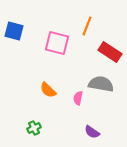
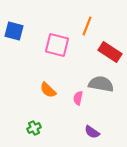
pink square: moved 2 px down
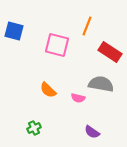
pink semicircle: rotated 88 degrees counterclockwise
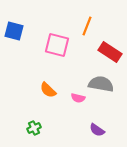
purple semicircle: moved 5 px right, 2 px up
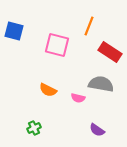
orange line: moved 2 px right
orange semicircle: rotated 18 degrees counterclockwise
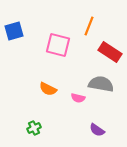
blue square: rotated 30 degrees counterclockwise
pink square: moved 1 px right
orange semicircle: moved 1 px up
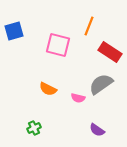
gray semicircle: rotated 45 degrees counterclockwise
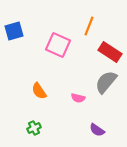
pink square: rotated 10 degrees clockwise
gray semicircle: moved 5 px right, 2 px up; rotated 15 degrees counterclockwise
orange semicircle: moved 9 px left, 2 px down; rotated 30 degrees clockwise
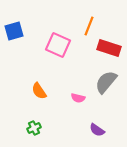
red rectangle: moved 1 px left, 4 px up; rotated 15 degrees counterclockwise
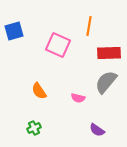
orange line: rotated 12 degrees counterclockwise
red rectangle: moved 5 px down; rotated 20 degrees counterclockwise
